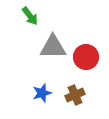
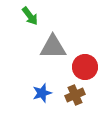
red circle: moved 1 px left, 10 px down
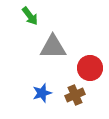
red circle: moved 5 px right, 1 px down
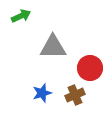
green arrow: moved 9 px left; rotated 78 degrees counterclockwise
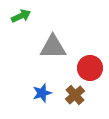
brown cross: rotated 18 degrees counterclockwise
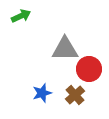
gray triangle: moved 12 px right, 2 px down
red circle: moved 1 px left, 1 px down
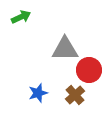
green arrow: moved 1 px down
red circle: moved 1 px down
blue star: moved 4 px left
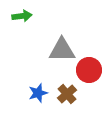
green arrow: moved 1 px right, 1 px up; rotated 18 degrees clockwise
gray triangle: moved 3 px left, 1 px down
brown cross: moved 8 px left, 1 px up
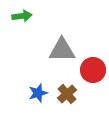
red circle: moved 4 px right
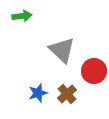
gray triangle: rotated 44 degrees clockwise
red circle: moved 1 px right, 1 px down
